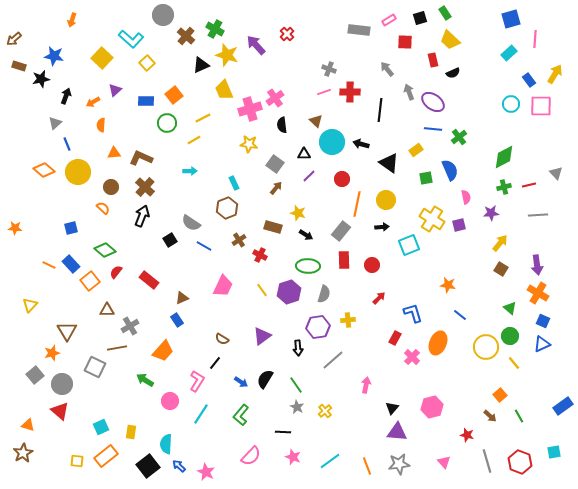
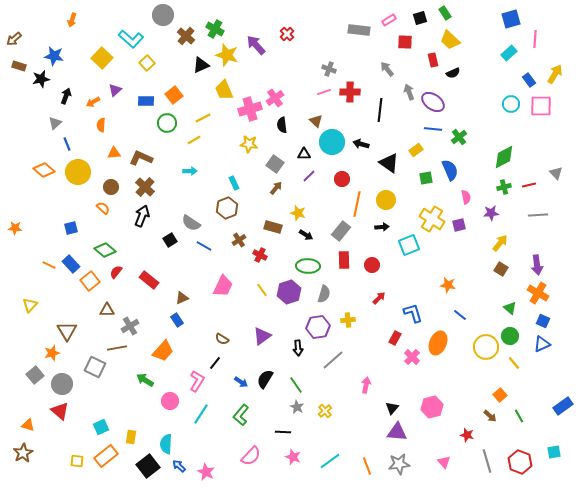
yellow rectangle at (131, 432): moved 5 px down
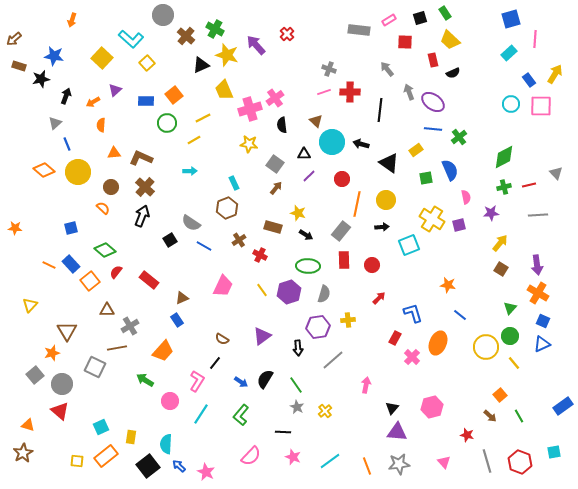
green triangle at (510, 308): rotated 32 degrees clockwise
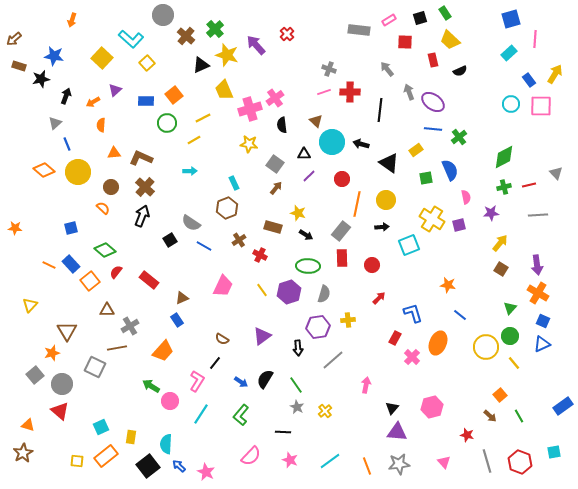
green cross at (215, 29): rotated 18 degrees clockwise
black semicircle at (453, 73): moved 7 px right, 2 px up
red rectangle at (344, 260): moved 2 px left, 2 px up
green arrow at (145, 380): moved 6 px right, 6 px down
pink star at (293, 457): moved 3 px left, 3 px down
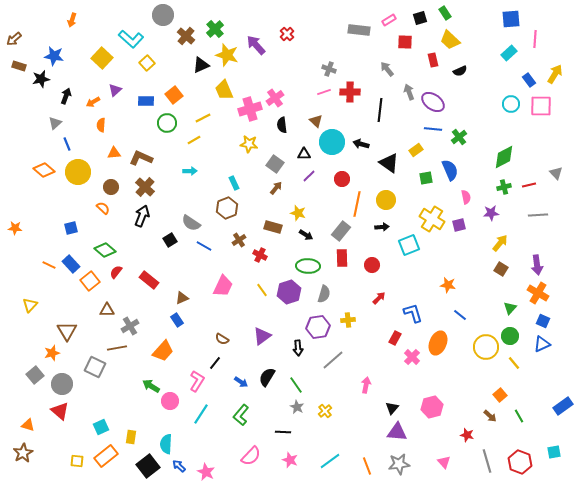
blue square at (511, 19): rotated 12 degrees clockwise
black semicircle at (265, 379): moved 2 px right, 2 px up
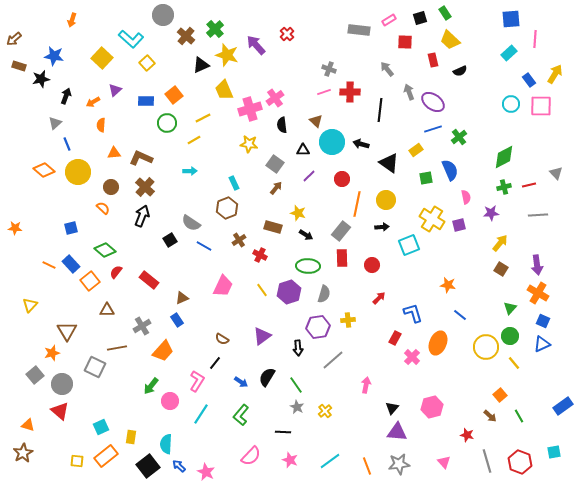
blue line at (433, 129): rotated 24 degrees counterclockwise
black triangle at (304, 154): moved 1 px left, 4 px up
gray cross at (130, 326): moved 12 px right
green arrow at (151, 386): rotated 84 degrees counterclockwise
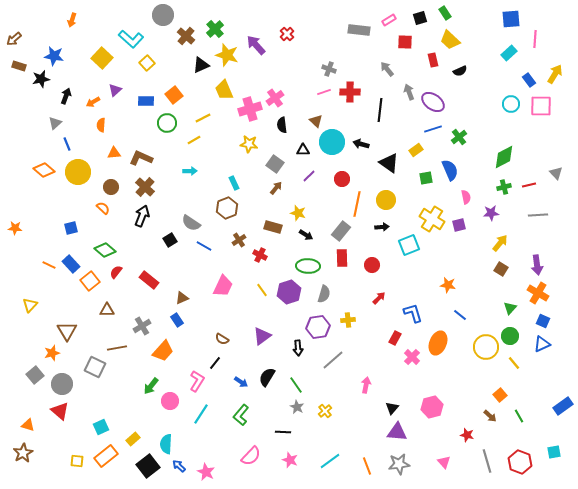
yellow rectangle at (131, 437): moved 2 px right, 2 px down; rotated 40 degrees clockwise
